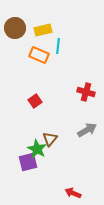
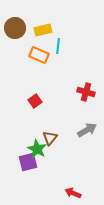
brown triangle: moved 1 px up
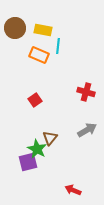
yellow rectangle: rotated 24 degrees clockwise
red square: moved 1 px up
red arrow: moved 3 px up
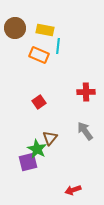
yellow rectangle: moved 2 px right
red cross: rotated 18 degrees counterclockwise
red square: moved 4 px right, 2 px down
gray arrow: moved 2 px left, 1 px down; rotated 96 degrees counterclockwise
red arrow: rotated 42 degrees counterclockwise
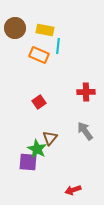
purple square: rotated 18 degrees clockwise
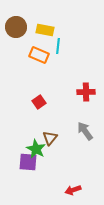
brown circle: moved 1 px right, 1 px up
green star: moved 1 px left
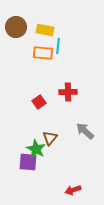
orange rectangle: moved 4 px right, 2 px up; rotated 18 degrees counterclockwise
red cross: moved 18 px left
gray arrow: rotated 12 degrees counterclockwise
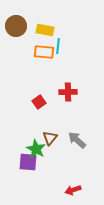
brown circle: moved 1 px up
orange rectangle: moved 1 px right, 1 px up
gray arrow: moved 8 px left, 9 px down
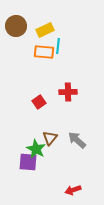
yellow rectangle: rotated 36 degrees counterclockwise
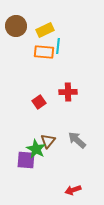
brown triangle: moved 2 px left, 3 px down
purple square: moved 2 px left, 2 px up
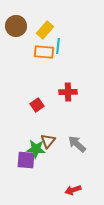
yellow rectangle: rotated 24 degrees counterclockwise
red square: moved 2 px left, 3 px down
gray arrow: moved 4 px down
green star: rotated 24 degrees counterclockwise
